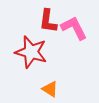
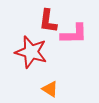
pink L-shape: moved 6 px down; rotated 116 degrees clockwise
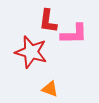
orange triangle: rotated 12 degrees counterclockwise
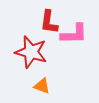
red L-shape: moved 1 px right, 1 px down
orange triangle: moved 8 px left, 3 px up
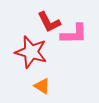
red L-shape: rotated 35 degrees counterclockwise
orange triangle: rotated 12 degrees clockwise
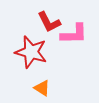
orange triangle: moved 2 px down
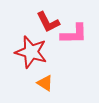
red L-shape: moved 1 px left
orange triangle: moved 3 px right, 5 px up
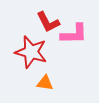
orange triangle: rotated 24 degrees counterclockwise
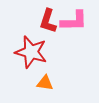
red L-shape: moved 1 px up; rotated 45 degrees clockwise
pink L-shape: moved 13 px up
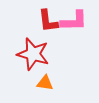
red L-shape: rotated 25 degrees counterclockwise
red star: moved 2 px right, 2 px down
